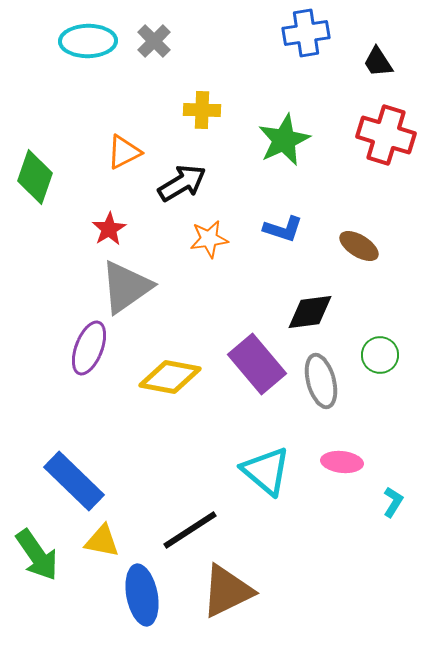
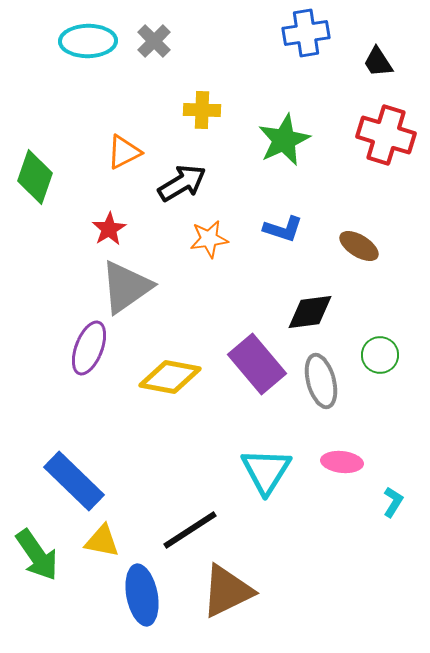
cyan triangle: rotated 22 degrees clockwise
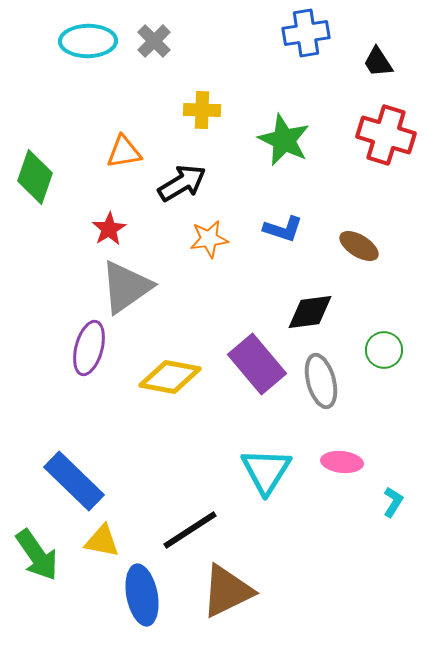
green star: rotated 22 degrees counterclockwise
orange triangle: rotated 18 degrees clockwise
purple ellipse: rotated 6 degrees counterclockwise
green circle: moved 4 px right, 5 px up
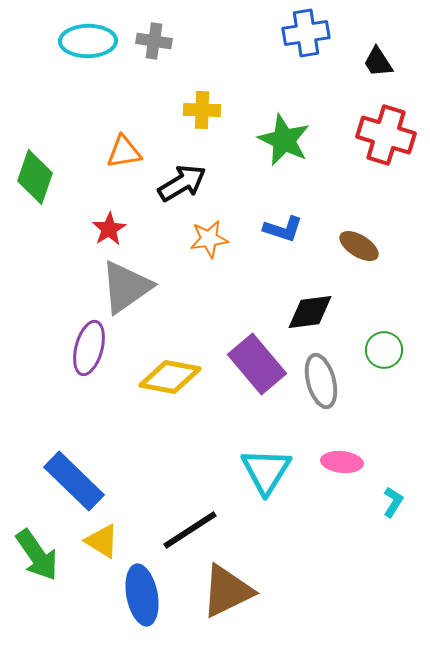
gray cross: rotated 36 degrees counterclockwise
yellow triangle: rotated 21 degrees clockwise
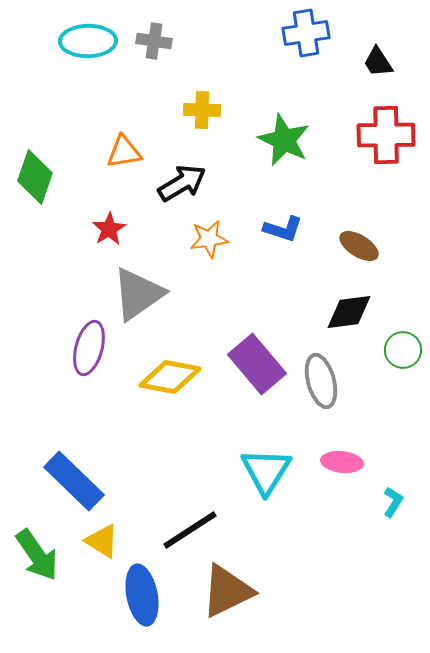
red cross: rotated 18 degrees counterclockwise
gray triangle: moved 12 px right, 7 px down
black diamond: moved 39 px right
green circle: moved 19 px right
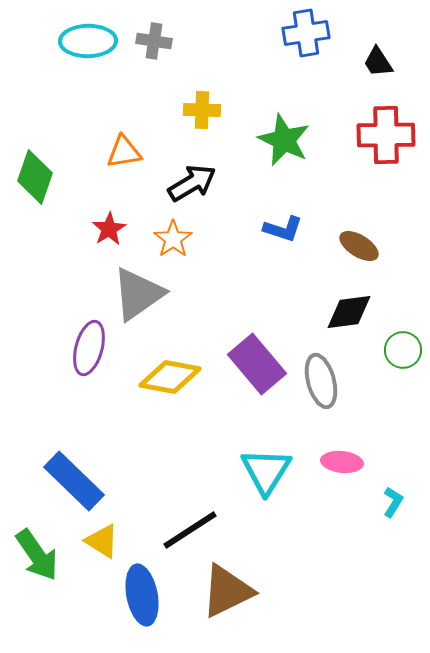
black arrow: moved 10 px right
orange star: moved 36 px left; rotated 27 degrees counterclockwise
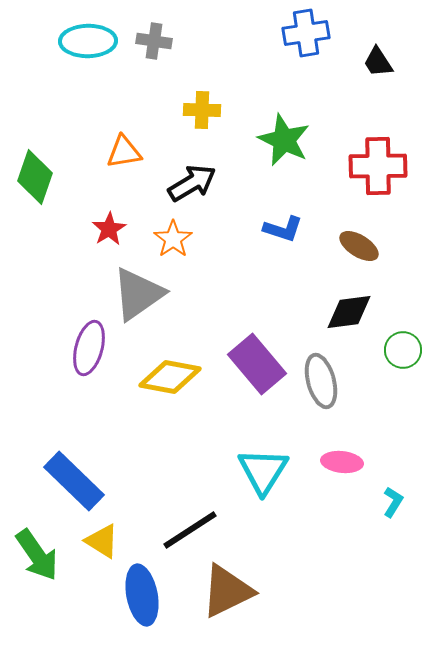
red cross: moved 8 px left, 31 px down
cyan triangle: moved 3 px left
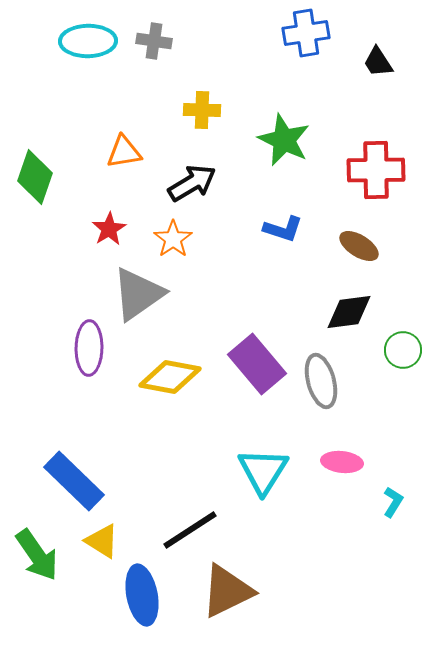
red cross: moved 2 px left, 4 px down
purple ellipse: rotated 14 degrees counterclockwise
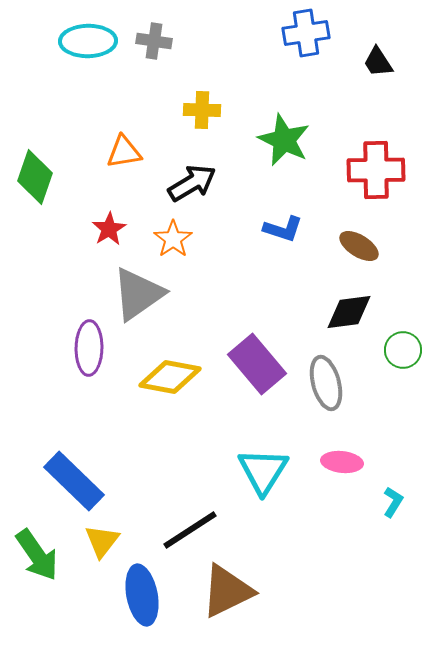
gray ellipse: moved 5 px right, 2 px down
yellow triangle: rotated 36 degrees clockwise
